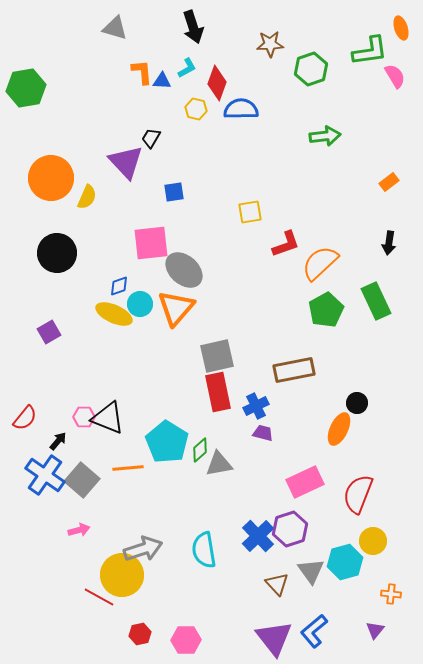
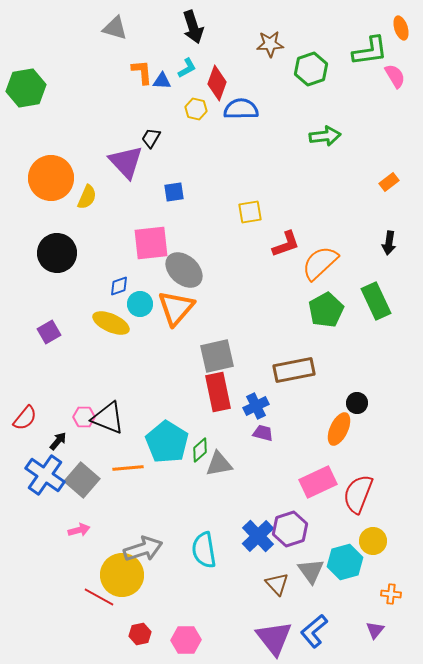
yellow ellipse at (114, 314): moved 3 px left, 9 px down
pink rectangle at (305, 482): moved 13 px right
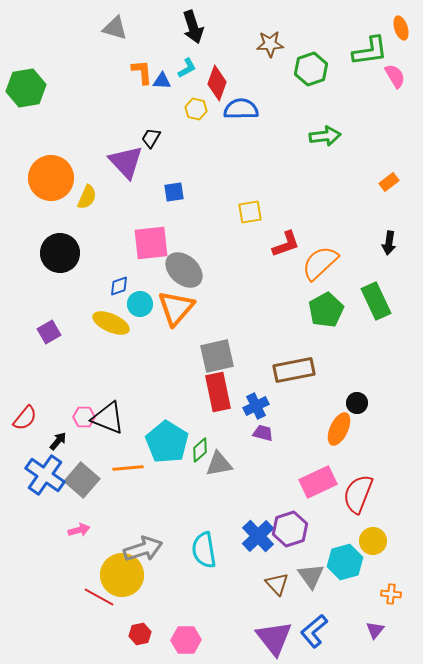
black circle at (57, 253): moved 3 px right
gray triangle at (311, 571): moved 5 px down
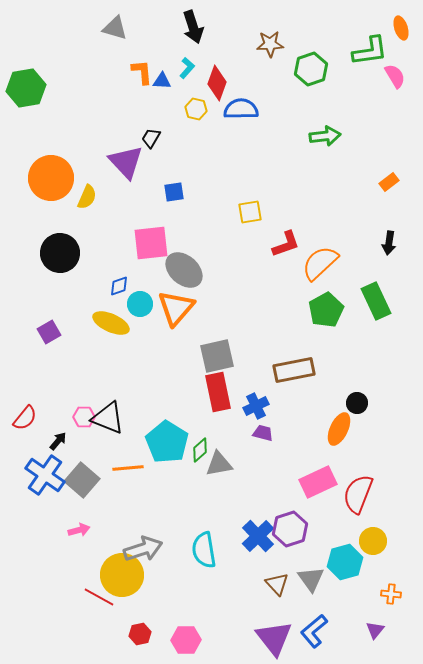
cyan L-shape at (187, 68): rotated 20 degrees counterclockwise
gray triangle at (311, 576): moved 3 px down
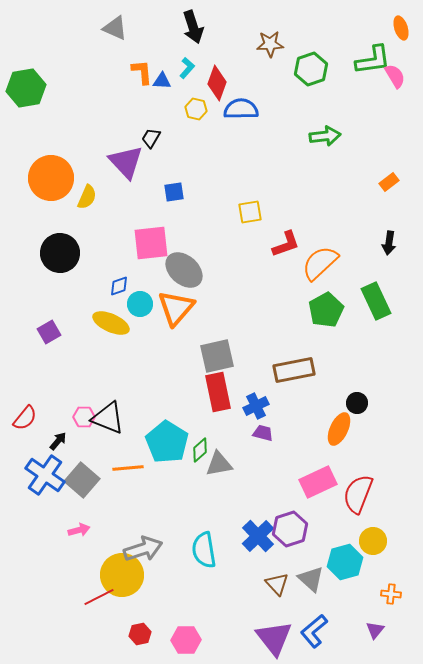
gray triangle at (115, 28): rotated 8 degrees clockwise
green L-shape at (370, 51): moved 3 px right, 9 px down
gray triangle at (311, 579): rotated 12 degrees counterclockwise
red line at (99, 597): rotated 56 degrees counterclockwise
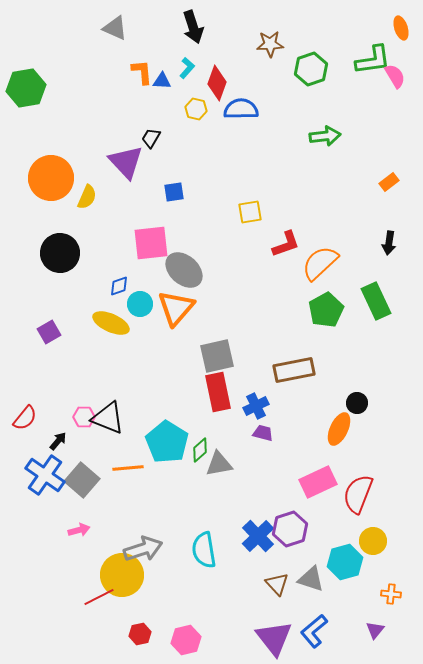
gray triangle at (311, 579): rotated 24 degrees counterclockwise
pink hexagon at (186, 640): rotated 12 degrees counterclockwise
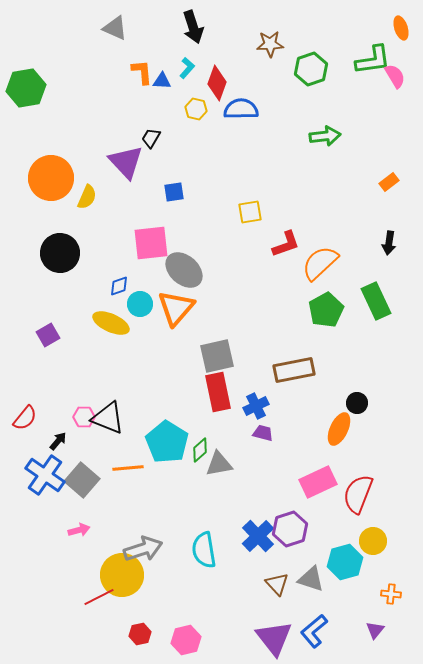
purple square at (49, 332): moved 1 px left, 3 px down
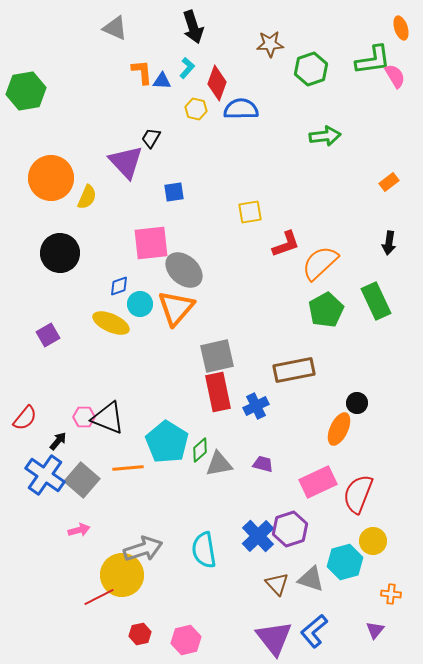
green hexagon at (26, 88): moved 3 px down
purple trapezoid at (263, 433): moved 31 px down
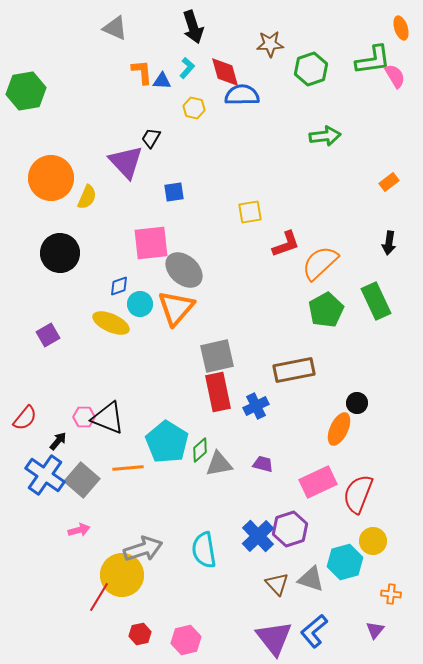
red diamond at (217, 83): moved 8 px right, 11 px up; rotated 36 degrees counterclockwise
yellow hexagon at (196, 109): moved 2 px left, 1 px up
blue semicircle at (241, 109): moved 1 px right, 14 px up
red line at (99, 597): rotated 32 degrees counterclockwise
